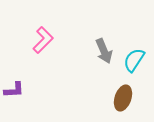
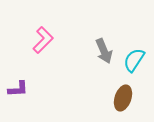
purple L-shape: moved 4 px right, 1 px up
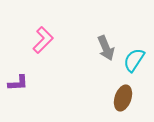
gray arrow: moved 2 px right, 3 px up
purple L-shape: moved 6 px up
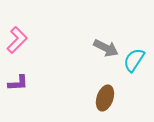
pink L-shape: moved 26 px left
gray arrow: rotated 40 degrees counterclockwise
brown ellipse: moved 18 px left
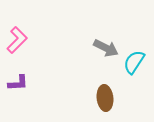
cyan semicircle: moved 2 px down
brown ellipse: rotated 25 degrees counterclockwise
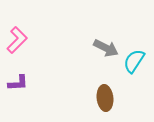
cyan semicircle: moved 1 px up
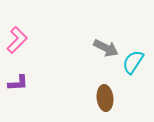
cyan semicircle: moved 1 px left, 1 px down
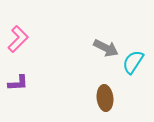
pink L-shape: moved 1 px right, 1 px up
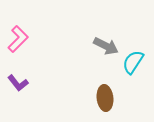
gray arrow: moved 2 px up
purple L-shape: rotated 55 degrees clockwise
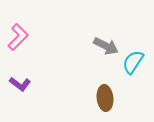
pink L-shape: moved 2 px up
purple L-shape: moved 2 px right, 1 px down; rotated 15 degrees counterclockwise
